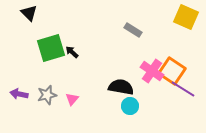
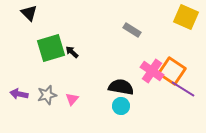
gray rectangle: moved 1 px left
cyan circle: moved 9 px left
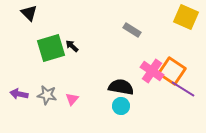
black arrow: moved 6 px up
gray star: rotated 24 degrees clockwise
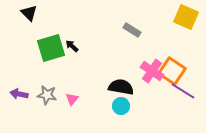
purple line: moved 2 px down
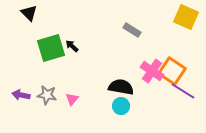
purple arrow: moved 2 px right, 1 px down
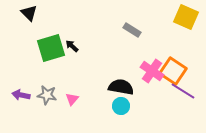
orange square: moved 1 px right
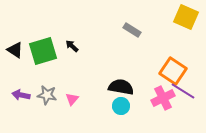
black triangle: moved 14 px left, 37 px down; rotated 12 degrees counterclockwise
green square: moved 8 px left, 3 px down
pink cross: moved 11 px right, 27 px down; rotated 30 degrees clockwise
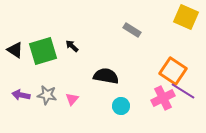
black semicircle: moved 15 px left, 11 px up
